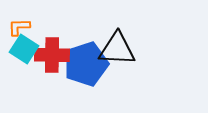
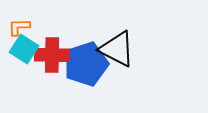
black triangle: rotated 24 degrees clockwise
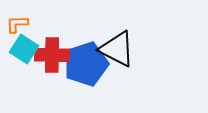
orange L-shape: moved 2 px left, 3 px up
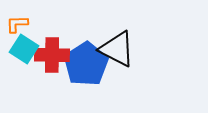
blue pentagon: rotated 15 degrees counterclockwise
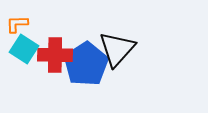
black triangle: rotated 45 degrees clockwise
red cross: moved 3 px right
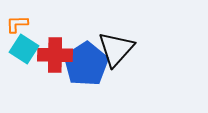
black triangle: moved 1 px left
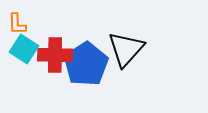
orange L-shape: rotated 90 degrees counterclockwise
black triangle: moved 10 px right
